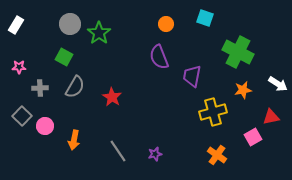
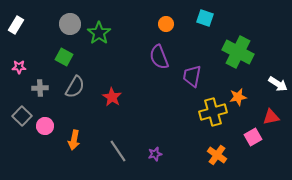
orange star: moved 5 px left, 7 px down
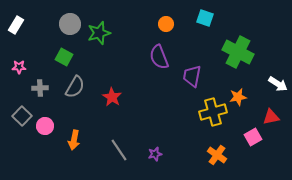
green star: rotated 20 degrees clockwise
gray line: moved 1 px right, 1 px up
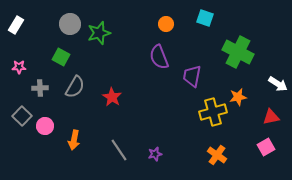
green square: moved 3 px left
pink square: moved 13 px right, 10 px down
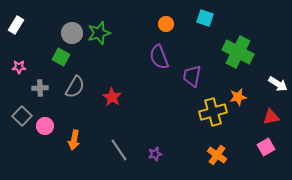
gray circle: moved 2 px right, 9 px down
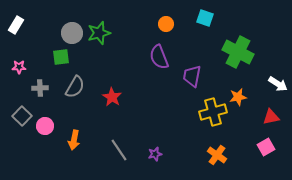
green square: rotated 36 degrees counterclockwise
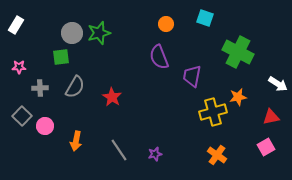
orange arrow: moved 2 px right, 1 px down
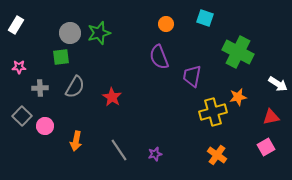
gray circle: moved 2 px left
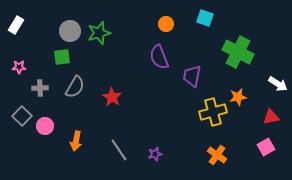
gray circle: moved 2 px up
green square: moved 1 px right
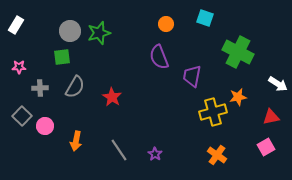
purple star: rotated 24 degrees counterclockwise
